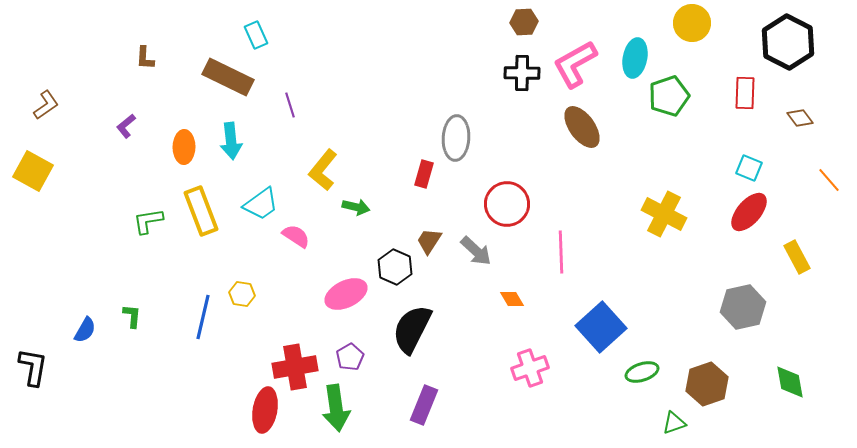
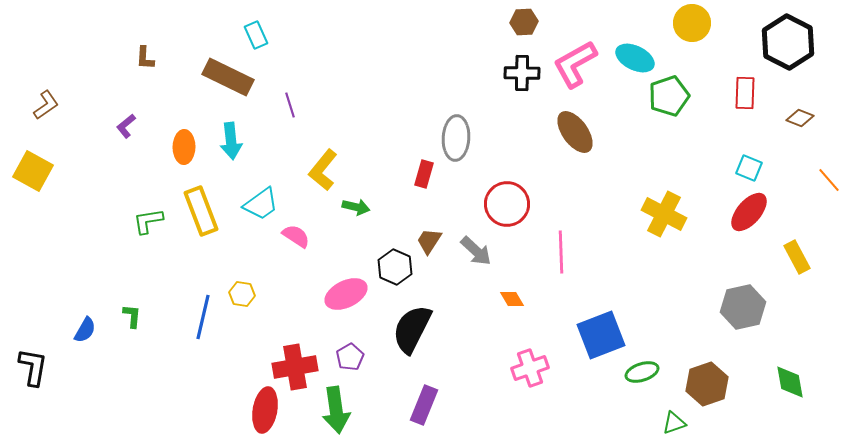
cyan ellipse at (635, 58): rotated 75 degrees counterclockwise
brown diamond at (800, 118): rotated 32 degrees counterclockwise
brown ellipse at (582, 127): moved 7 px left, 5 px down
blue square at (601, 327): moved 8 px down; rotated 21 degrees clockwise
green arrow at (336, 408): moved 2 px down
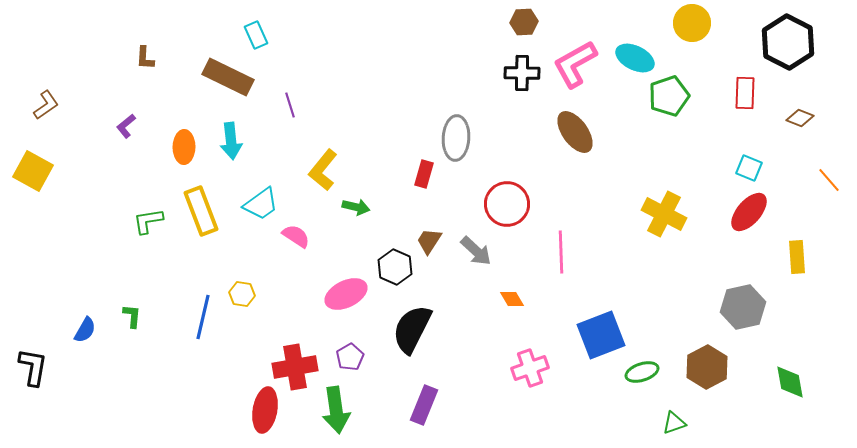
yellow rectangle at (797, 257): rotated 24 degrees clockwise
brown hexagon at (707, 384): moved 17 px up; rotated 9 degrees counterclockwise
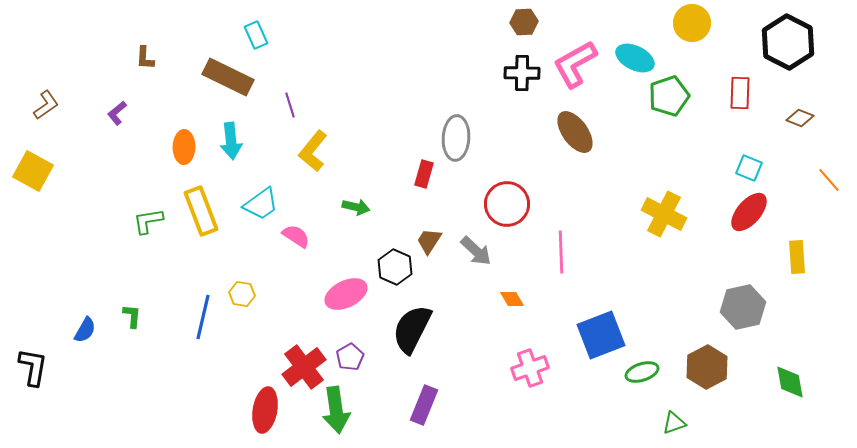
red rectangle at (745, 93): moved 5 px left
purple L-shape at (126, 126): moved 9 px left, 13 px up
yellow L-shape at (323, 170): moved 10 px left, 19 px up
red cross at (295, 367): moved 9 px right; rotated 27 degrees counterclockwise
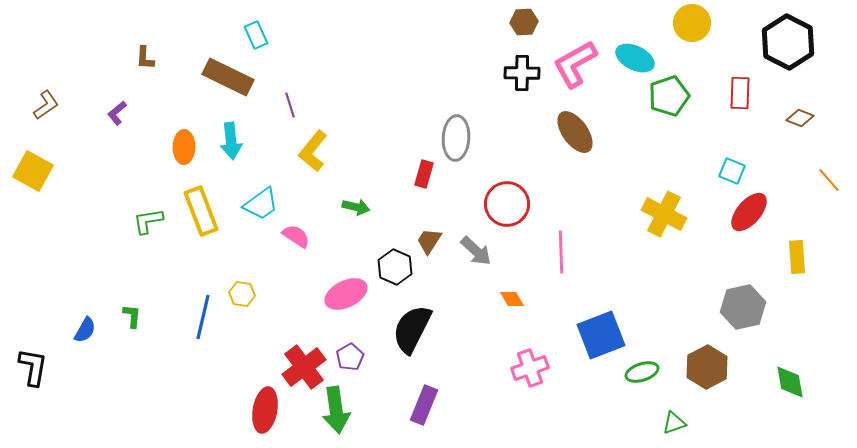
cyan square at (749, 168): moved 17 px left, 3 px down
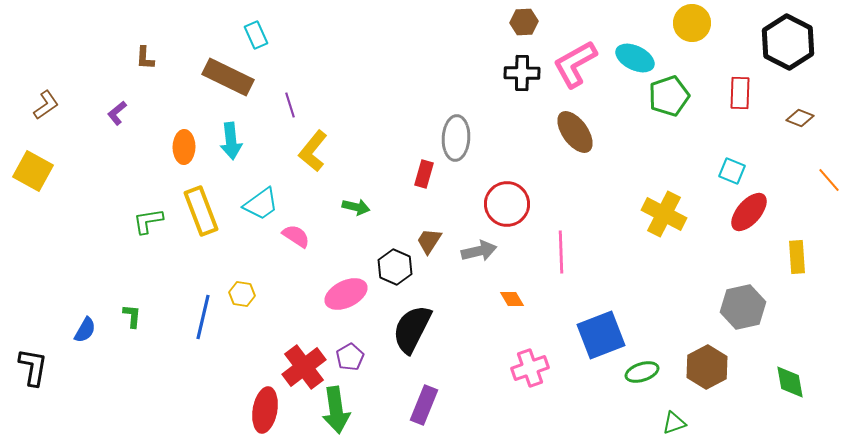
gray arrow at (476, 251): moved 3 px right; rotated 56 degrees counterclockwise
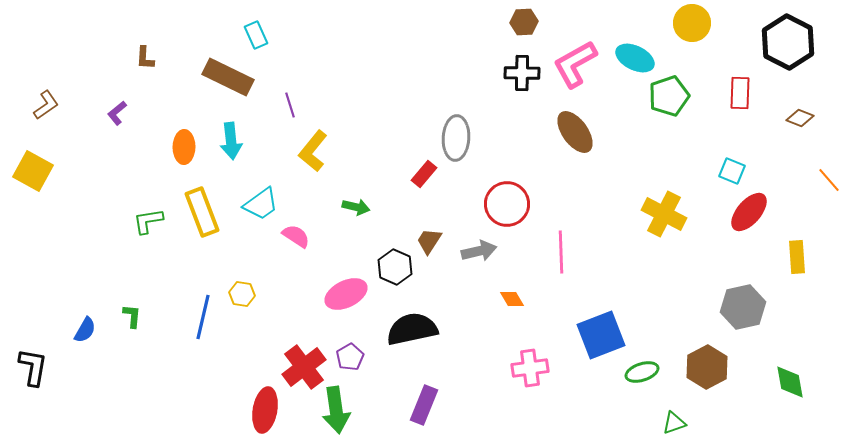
red rectangle at (424, 174): rotated 24 degrees clockwise
yellow rectangle at (201, 211): moved 1 px right, 1 px down
black semicircle at (412, 329): rotated 51 degrees clockwise
pink cross at (530, 368): rotated 12 degrees clockwise
